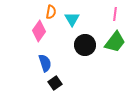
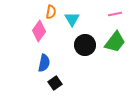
pink line: rotated 72 degrees clockwise
blue semicircle: moved 1 px left; rotated 30 degrees clockwise
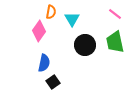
pink line: rotated 48 degrees clockwise
green trapezoid: rotated 130 degrees clockwise
black square: moved 2 px left, 1 px up
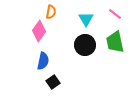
cyan triangle: moved 14 px right
blue semicircle: moved 1 px left, 2 px up
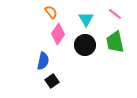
orange semicircle: rotated 48 degrees counterclockwise
pink diamond: moved 19 px right, 3 px down
black square: moved 1 px left, 1 px up
